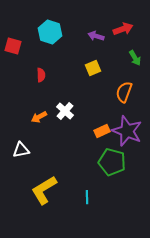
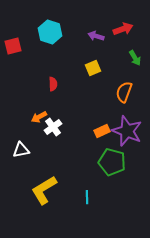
red square: rotated 30 degrees counterclockwise
red semicircle: moved 12 px right, 9 px down
white cross: moved 12 px left, 16 px down; rotated 12 degrees clockwise
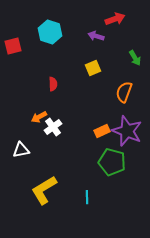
red arrow: moved 8 px left, 10 px up
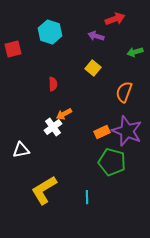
red square: moved 3 px down
green arrow: moved 6 px up; rotated 105 degrees clockwise
yellow square: rotated 28 degrees counterclockwise
orange arrow: moved 25 px right, 3 px up
orange rectangle: moved 1 px down
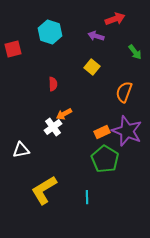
green arrow: rotated 112 degrees counterclockwise
yellow square: moved 1 px left, 1 px up
green pentagon: moved 7 px left, 3 px up; rotated 16 degrees clockwise
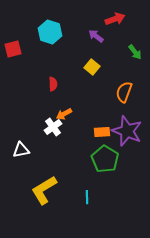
purple arrow: rotated 21 degrees clockwise
orange rectangle: rotated 21 degrees clockwise
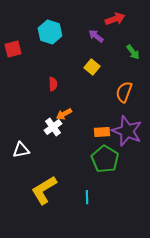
green arrow: moved 2 px left
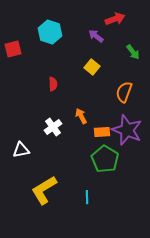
orange arrow: moved 17 px right, 2 px down; rotated 91 degrees clockwise
purple star: moved 1 px up
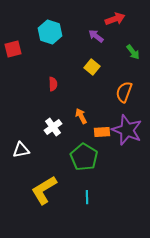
green pentagon: moved 21 px left, 2 px up
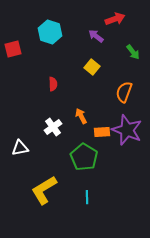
white triangle: moved 1 px left, 2 px up
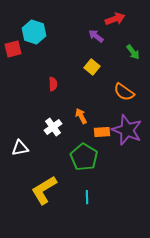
cyan hexagon: moved 16 px left
orange semicircle: rotated 75 degrees counterclockwise
